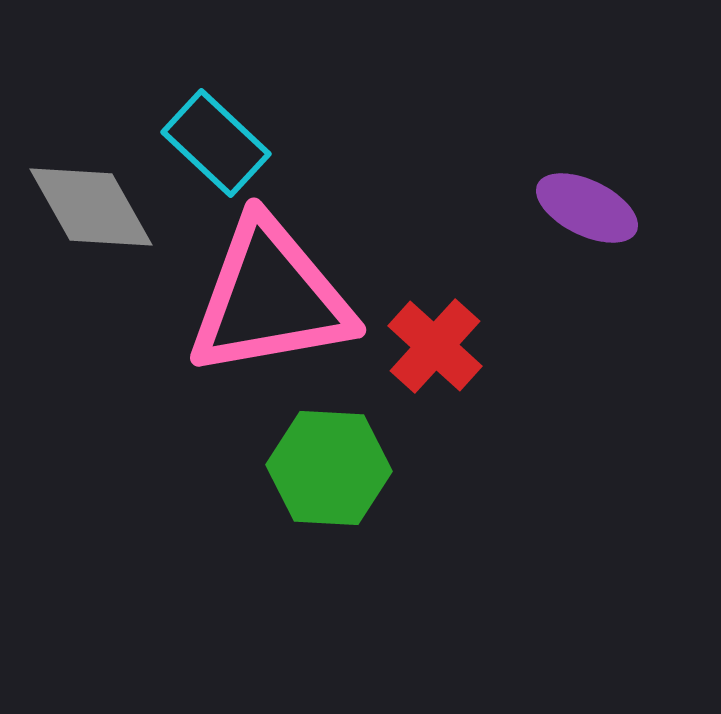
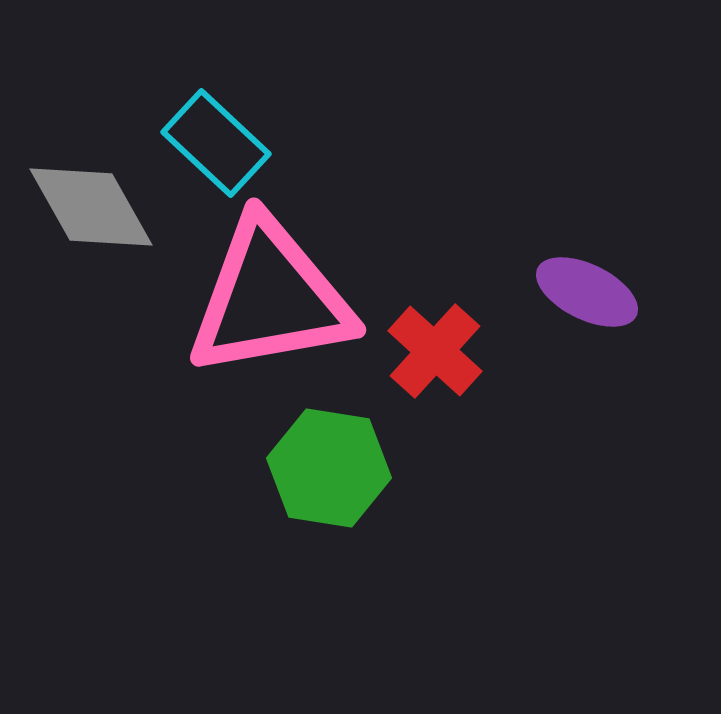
purple ellipse: moved 84 px down
red cross: moved 5 px down
green hexagon: rotated 6 degrees clockwise
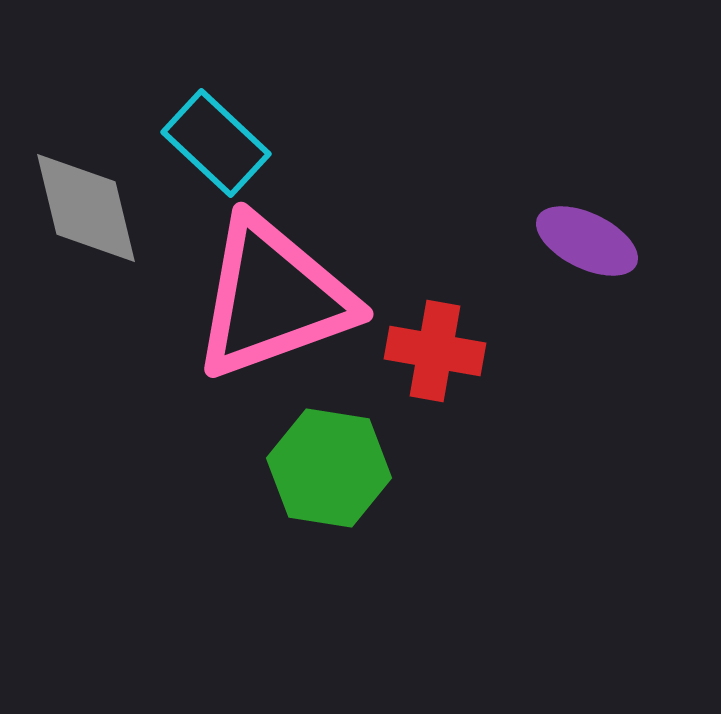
gray diamond: moved 5 px left, 1 px down; rotated 16 degrees clockwise
purple ellipse: moved 51 px up
pink triangle: moved 3 px right; rotated 10 degrees counterclockwise
red cross: rotated 32 degrees counterclockwise
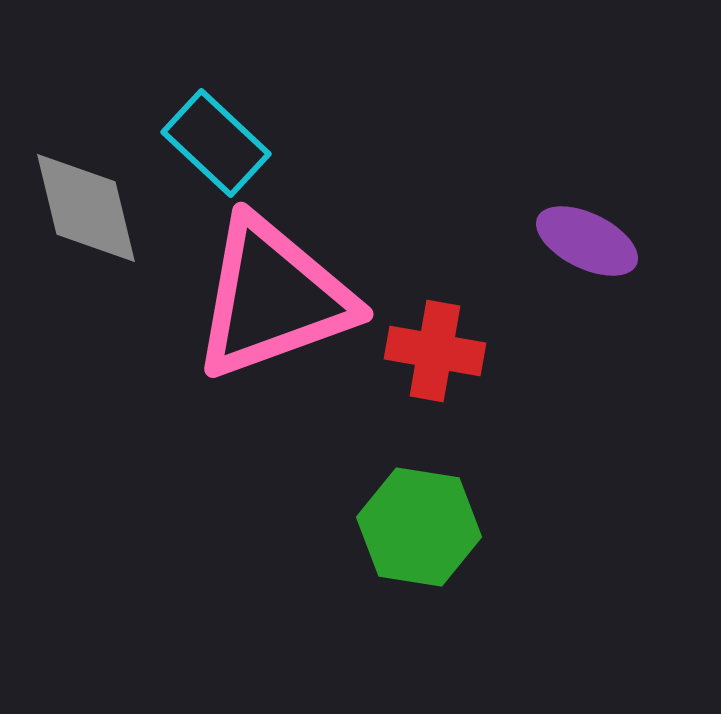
green hexagon: moved 90 px right, 59 px down
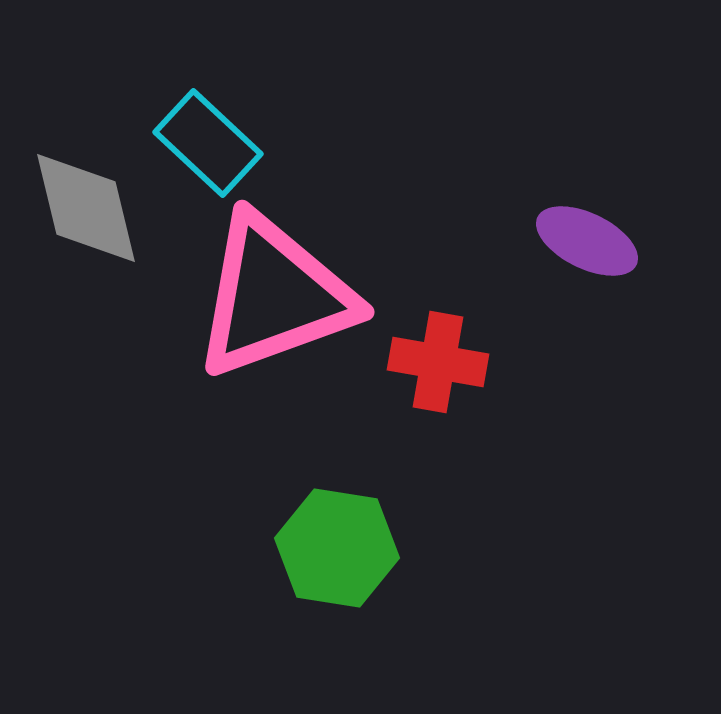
cyan rectangle: moved 8 px left
pink triangle: moved 1 px right, 2 px up
red cross: moved 3 px right, 11 px down
green hexagon: moved 82 px left, 21 px down
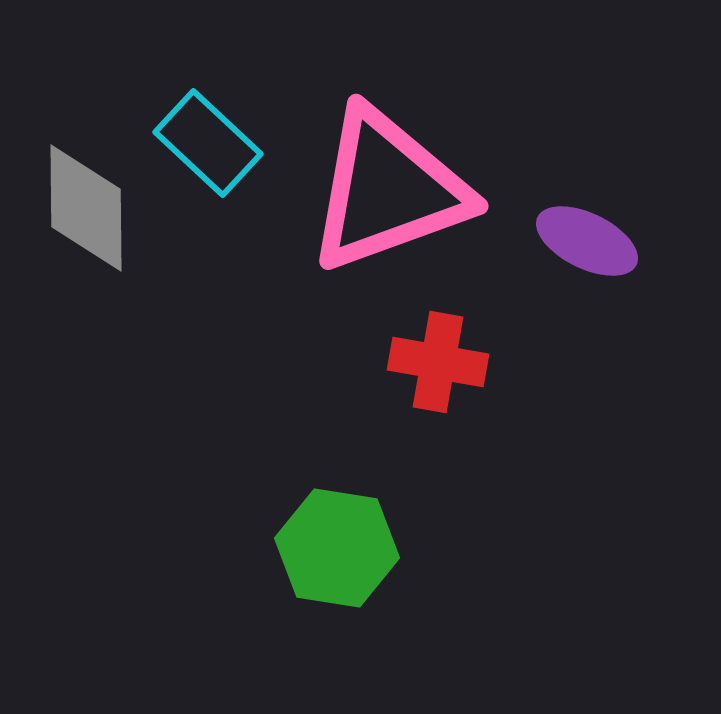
gray diamond: rotated 13 degrees clockwise
pink triangle: moved 114 px right, 106 px up
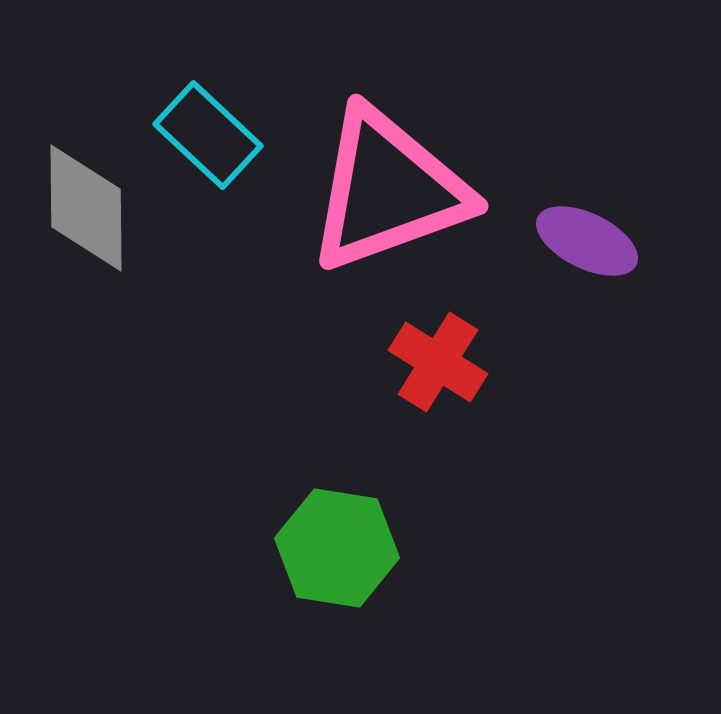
cyan rectangle: moved 8 px up
red cross: rotated 22 degrees clockwise
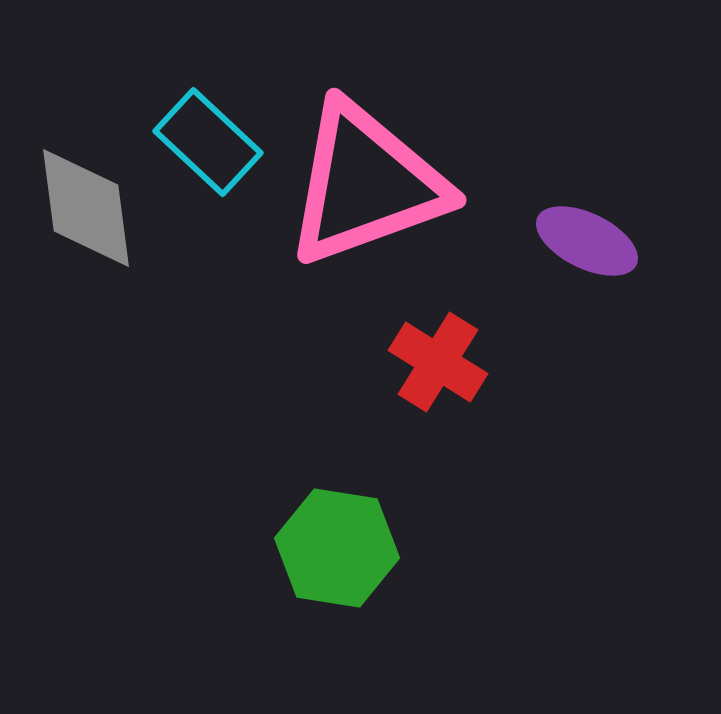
cyan rectangle: moved 7 px down
pink triangle: moved 22 px left, 6 px up
gray diamond: rotated 7 degrees counterclockwise
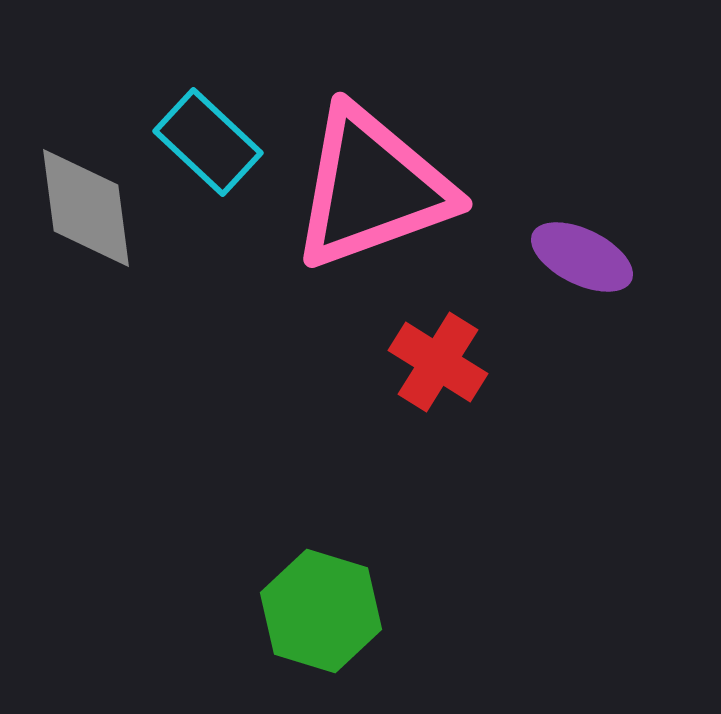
pink triangle: moved 6 px right, 4 px down
purple ellipse: moved 5 px left, 16 px down
green hexagon: moved 16 px left, 63 px down; rotated 8 degrees clockwise
